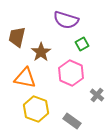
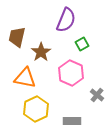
purple semicircle: rotated 85 degrees counterclockwise
yellow hexagon: rotated 15 degrees clockwise
gray rectangle: rotated 36 degrees counterclockwise
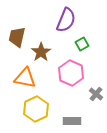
gray cross: moved 1 px left, 1 px up
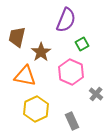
pink hexagon: moved 1 px up
orange triangle: moved 2 px up
gray rectangle: rotated 66 degrees clockwise
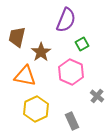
gray cross: moved 1 px right, 2 px down
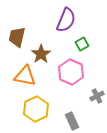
brown star: moved 2 px down
gray cross: rotated 24 degrees clockwise
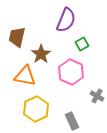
gray cross: rotated 32 degrees counterclockwise
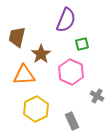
green square: rotated 16 degrees clockwise
orange triangle: moved 1 px left, 1 px up; rotated 15 degrees counterclockwise
